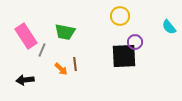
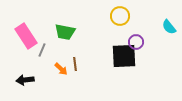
purple circle: moved 1 px right
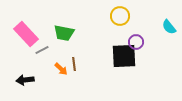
green trapezoid: moved 1 px left, 1 px down
pink rectangle: moved 2 px up; rotated 10 degrees counterclockwise
gray line: rotated 40 degrees clockwise
brown line: moved 1 px left
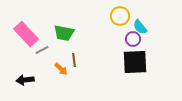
cyan semicircle: moved 29 px left
purple circle: moved 3 px left, 3 px up
black square: moved 11 px right, 6 px down
brown line: moved 4 px up
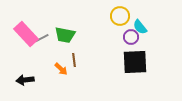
green trapezoid: moved 1 px right, 2 px down
purple circle: moved 2 px left, 2 px up
gray line: moved 12 px up
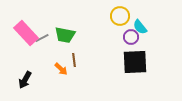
pink rectangle: moved 1 px up
black arrow: rotated 54 degrees counterclockwise
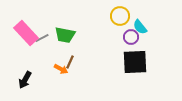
brown line: moved 4 px left, 2 px down; rotated 32 degrees clockwise
orange arrow: rotated 16 degrees counterclockwise
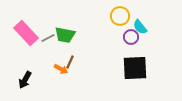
gray line: moved 6 px right
black square: moved 6 px down
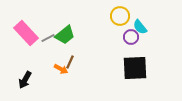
green trapezoid: rotated 50 degrees counterclockwise
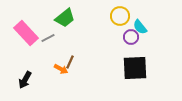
green trapezoid: moved 17 px up
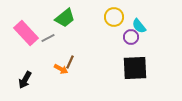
yellow circle: moved 6 px left, 1 px down
cyan semicircle: moved 1 px left, 1 px up
